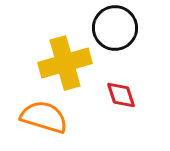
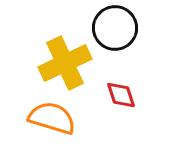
yellow cross: rotated 9 degrees counterclockwise
orange semicircle: moved 8 px right, 1 px down
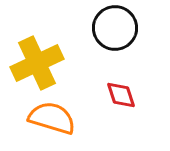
yellow cross: moved 28 px left
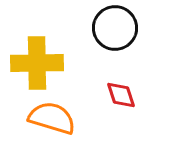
yellow cross: rotated 24 degrees clockwise
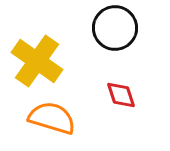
yellow cross: moved 2 px up; rotated 36 degrees clockwise
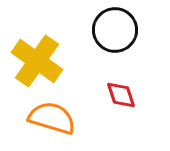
black circle: moved 2 px down
